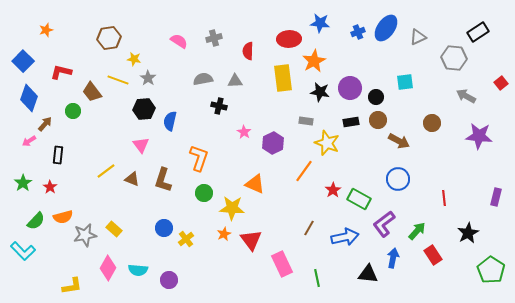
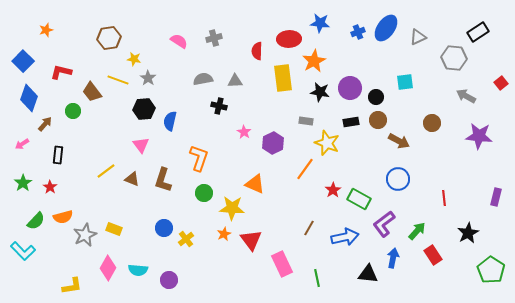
red semicircle at (248, 51): moved 9 px right
pink arrow at (29, 141): moved 7 px left, 3 px down
orange line at (304, 171): moved 1 px right, 2 px up
yellow rectangle at (114, 229): rotated 21 degrees counterclockwise
gray star at (85, 235): rotated 15 degrees counterclockwise
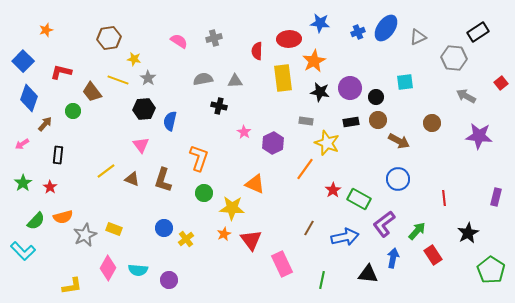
green line at (317, 278): moved 5 px right, 2 px down; rotated 24 degrees clockwise
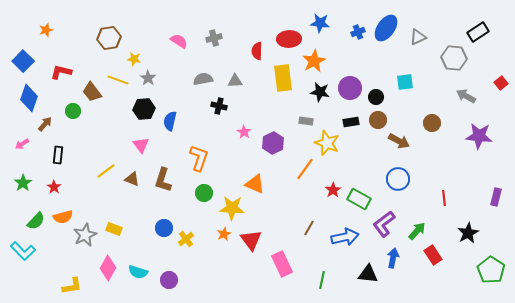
red star at (50, 187): moved 4 px right
cyan semicircle at (138, 270): moved 2 px down; rotated 12 degrees clockwise
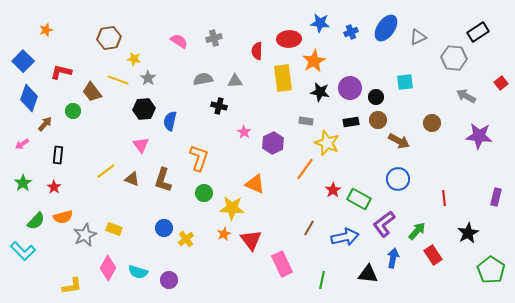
blue cross at (358, 32): moved 7 px left
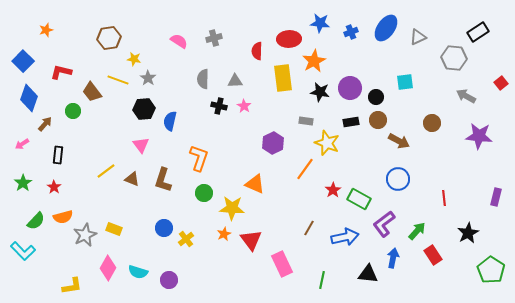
gray semicircle at (203, 79): rotated 78 degrees counterclockwise
pink star at (244, 132): moved 26 px up
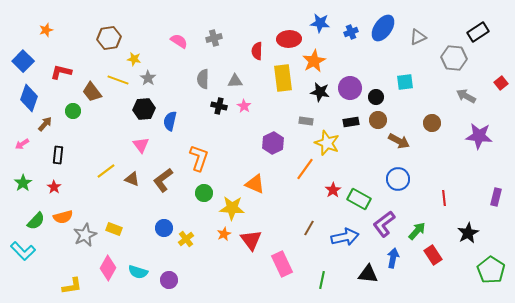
blue ellipse at (386, 28): moved 3 px left
brown L-shape at (163, 180): rotated 35 degrees clockwise
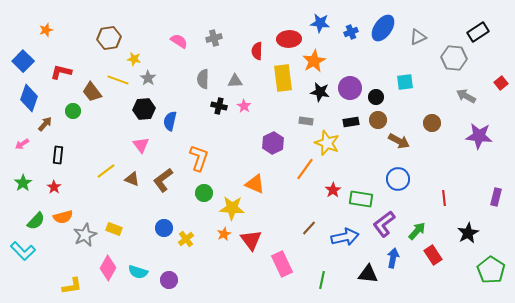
green rectangle at (359, 199): moved 2 px right; rotated 20 degrees counterclockwise
brown line at (309, 228): rotated 14 degrees clockwise
